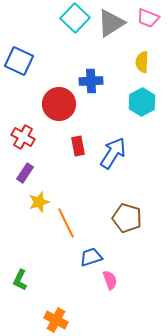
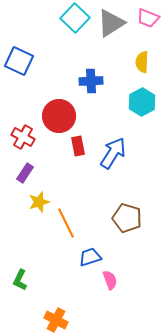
red circle: moved 12 px down
blue trapezoid: moved 1 px left
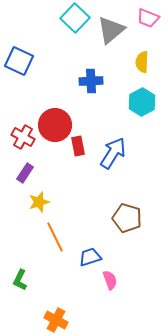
gray triangle: moved 7 px down; rotated 8 degrees counterclockwise
red circle: moved 4 px left, 9 px down
orange line: moved 11 px left, 14 px down
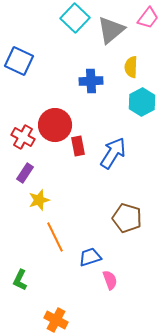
pink trapezoid: rotated 75 degrees counterclockwise
yellow semicircle: moved 11 px left, 5 px down
yellow star: moved 2 px up
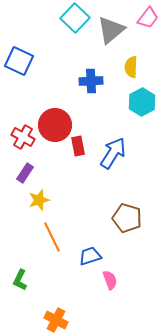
orange line: moved 3 px left
blue trapezoid: moved 1 px up
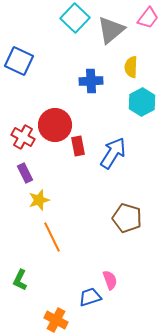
purple rectangle: rotated 60 degrees counterclockwise
blue trapezoid: moved 41 px down
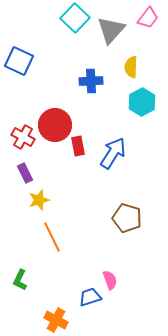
gray triangle: rotated 8 degrees counterclockwise
